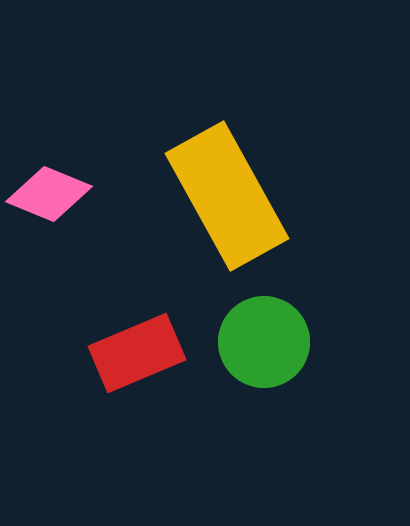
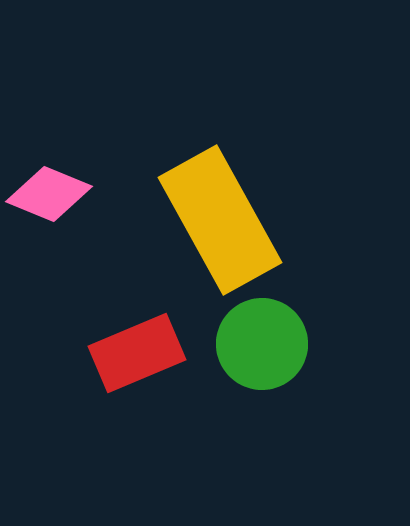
yellow rectangle: moved 7 px left, 24 px down
green circle: moved 2 px left, 2 px down
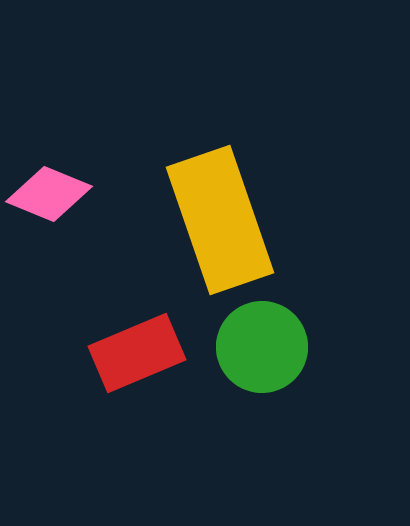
yellow rectangle: rotated 10 degrees clockwise
green circle: moved 3 px down
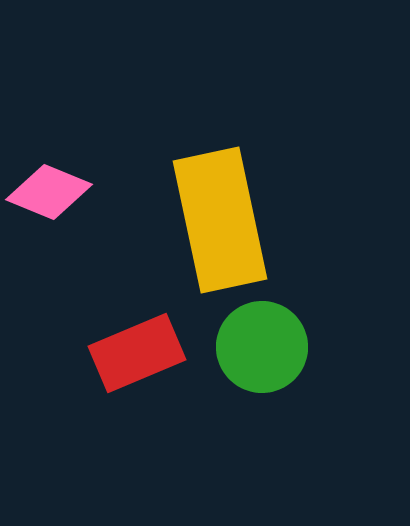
pink diamond: moved 2 px up
yellow rectangle: rotated 7 degrees clockwise
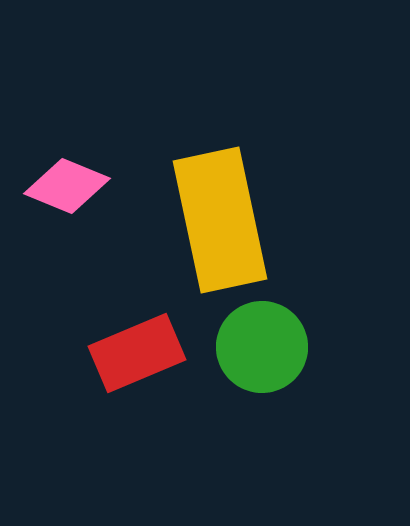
pink diamond: moved 18 px right, 6 px up
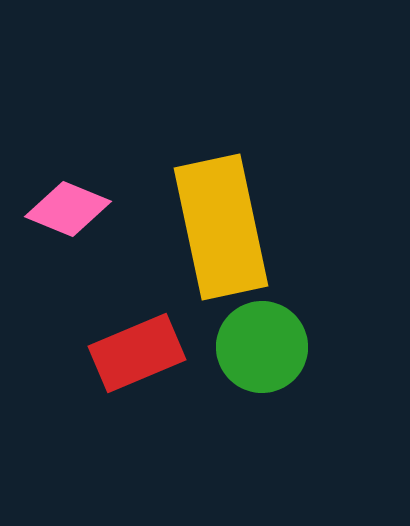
pink diamond: moved 1 px right, 23 px down
yellow rectangle: moved 1 px right, 7 px down
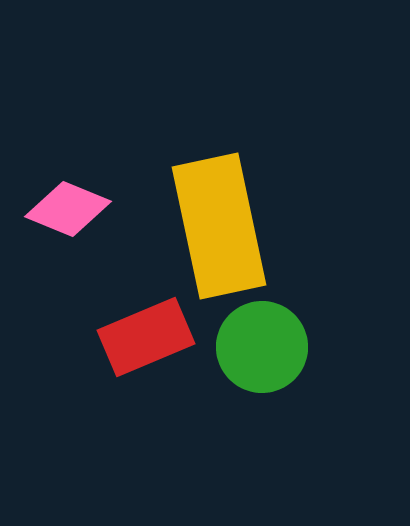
yellow rectangle: moved 2 px left, 1 px up
red rectangle: moved 9 px right, 16 px up
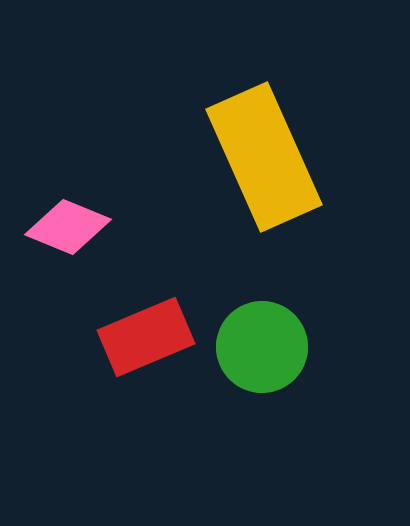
pink diamond: moved 18 px down
yellow rectangle: moved 45 px right, 69 px up; rotated 12 degrees counterclockwise
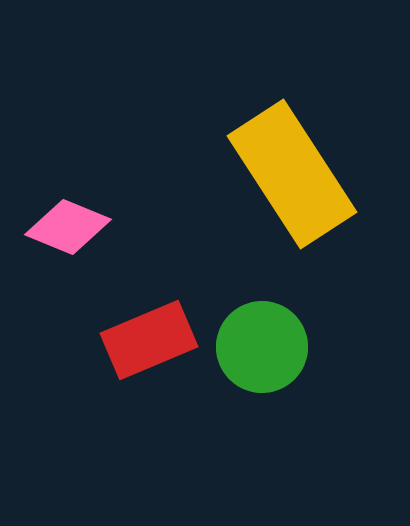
yellow rectangle: moved 28 px right, 17 px down; rotated 9 degrees counterclockwise
red rectangle: moved 3 px right, 3 px down
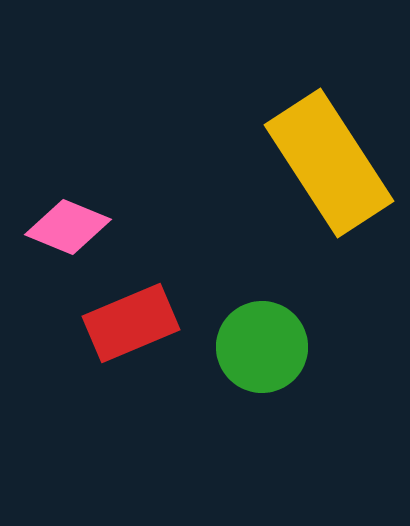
yellow rectangle: moved 37 px right, 11 px up
red rectangle: moved 18 px left, 17 px up
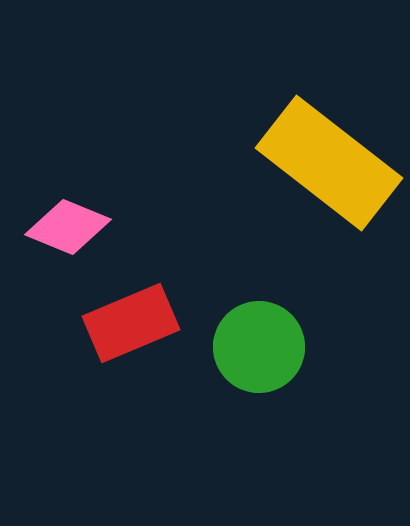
yellow rectangle: rotated 19 degrees counterclockwise
green circle: moved 3 px left
